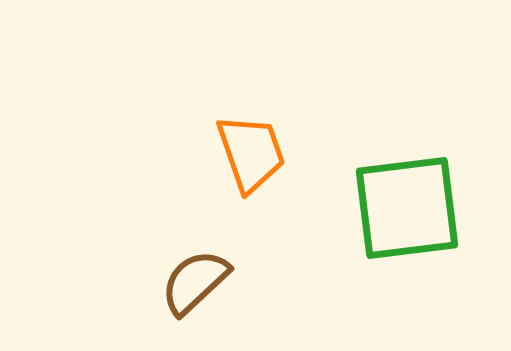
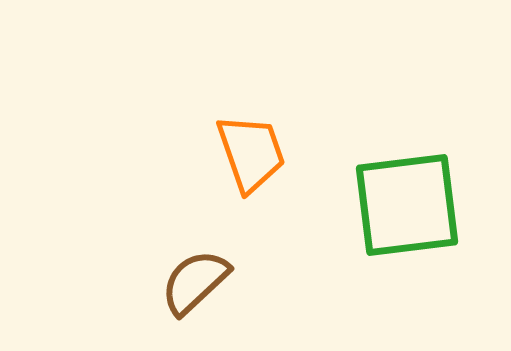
green square: moved 3 px up
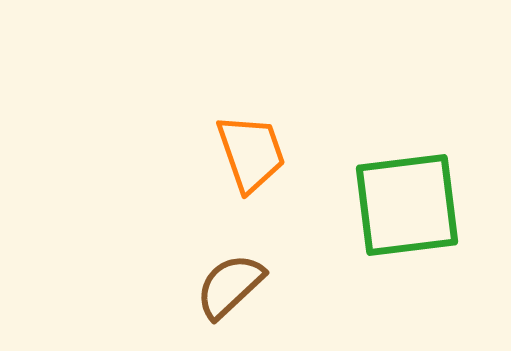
brown semicircle: moved 35 px right, 4 px down
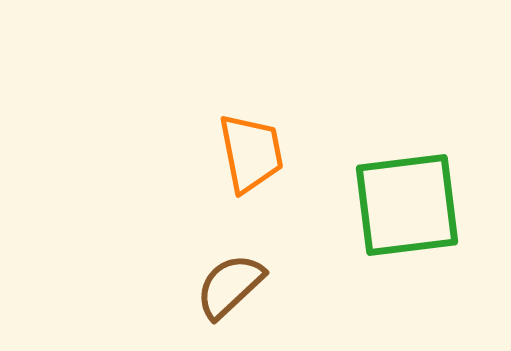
orange trapezoid: rotated 8 degrees clockwise
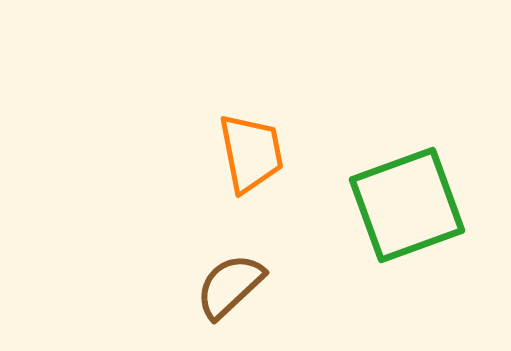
green square: rotated 13 degrees counterclockwise
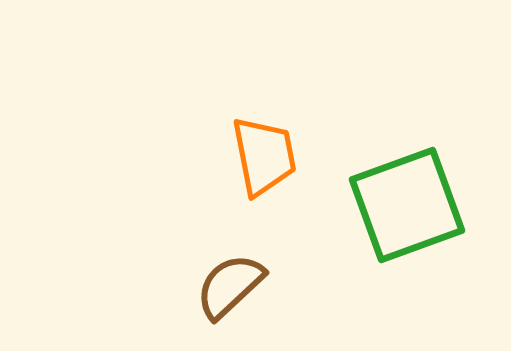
orange trapezoid: moved 13 px right, 3 px down
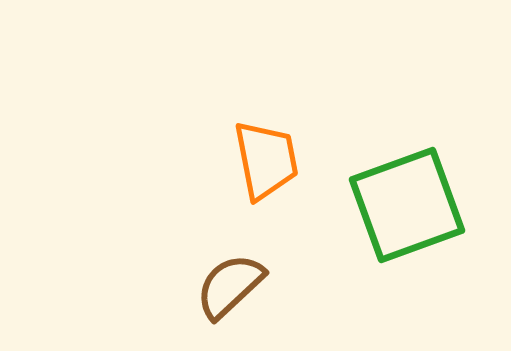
orange trapezoid: moved 2 px right, 4 px down
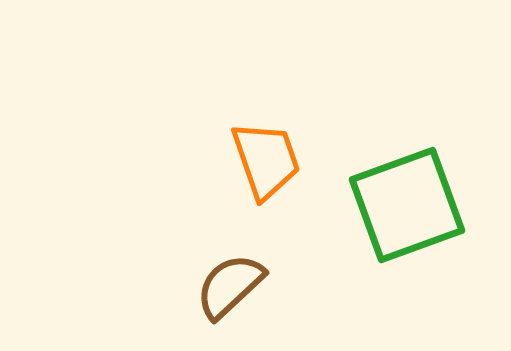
orange trapezoid: rotated 8 degrees counterclockwise
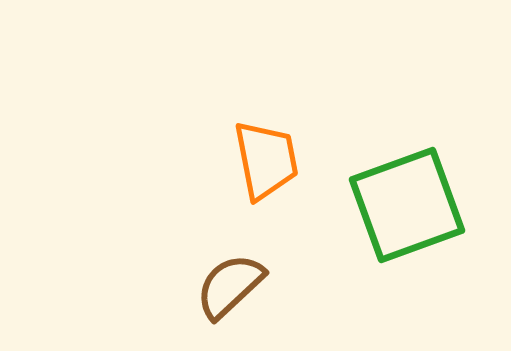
orange trapezoid: rotated 8 degrees clockwise
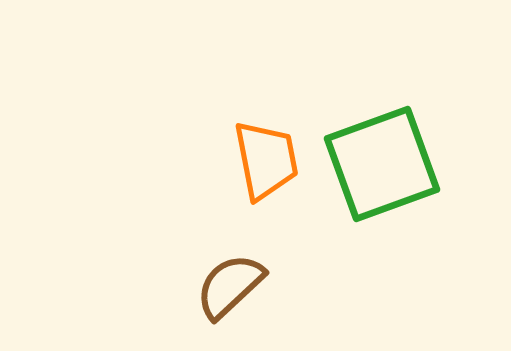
green square: moved 25 px left, 41 px up
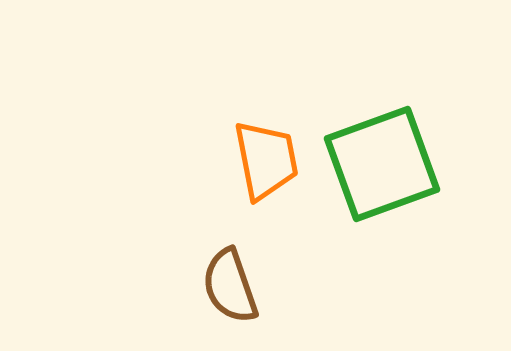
brown semicircle: rotated 66 degrees counterclockwise
